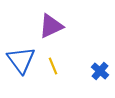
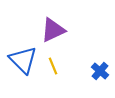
purple triangle: moved 2 px right, 4 px down
blue triangle: moved 2 px right; rotated 8 degrees counterclockwise
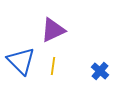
blue triangle: moved 2 px left, 1 px down
yellow line: rotated 30 degrees clockwise
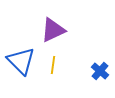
yellow line: moved 1 px up
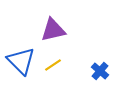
purple triangle: rotated 12 degrees clockwise
yellow line: rotated 48 degrees clockwise
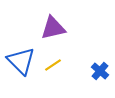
purple triangle: moved 2 px up
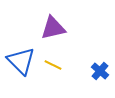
yellow line: rotated 60 degrees clockwise
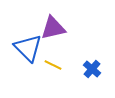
blue triangle: moved 7 px right, 13 px up
blue cross: moved 8 px left, 2 px up
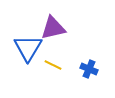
blue triangle: rotated 16 degrees clockwise
blue cross: moved 3 px left; rotated 18 degrees counterclockwise
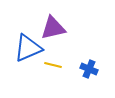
blue triangle: rotated 36 degrees clockwise
yellow line: rotated 12 degrees counterclockwise
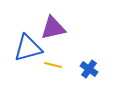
blue triangle: rotated 8 degrees clockwise
blue cross: rotated 12 degrees clockwise
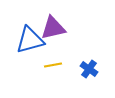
blue triangle: moved 2 px right, 8 px up
yellow line: rotated 24 degrees counterclockwise
